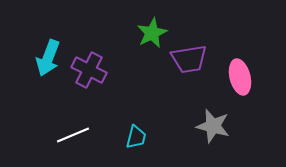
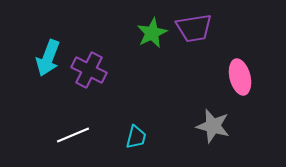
purple trapezoid: moved 5 px right, 31 px up
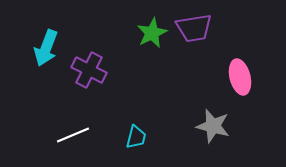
cyan arrow: moved 2 px left, 10 px up
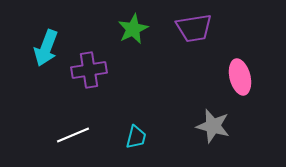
green star: moved 19 px left, 4 px up
purple cross: rotated 36 degrees counterclockwise
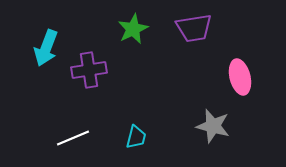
white line: moved 3 px down
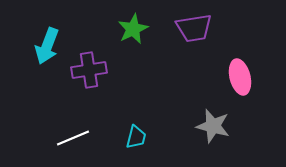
cyan arrow: moved 1 px right, 2 px up
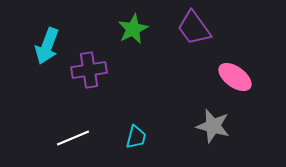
purple trapezoid: rotated 63 degrees clockwise
pink ellipse: moved 5 px left; rotated 40 degrees counterclockwise
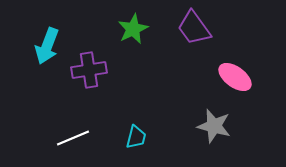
gray star: moved 1 px right
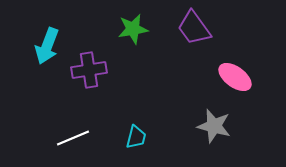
green star: rotated 16 degrees clockwise
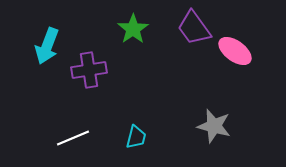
green star: rotated 24 degrees counterclockwise
pink ellipse: moved 26 px up
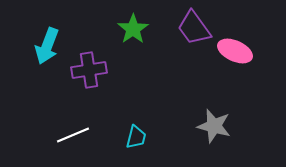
pink ellipse: rotated 12 degrees counterclockwise
white line: moved 3 px up
